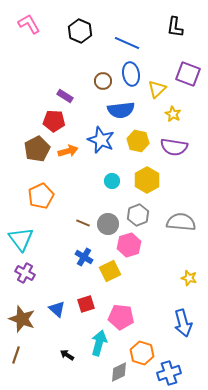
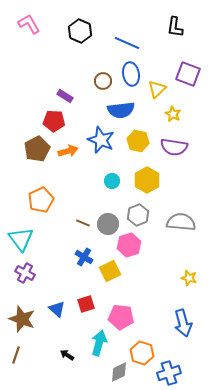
orange pentagon at (41, 196): moved 4 px down
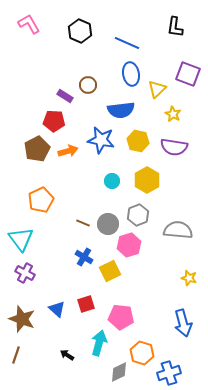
brown circle at (103, 81): moved 15 px left, 4 px down
blue star at (101, 140): rotated 12 degrees counterclockwise
gray semicircle at (181, 222): moved 3 px left, 8 px down
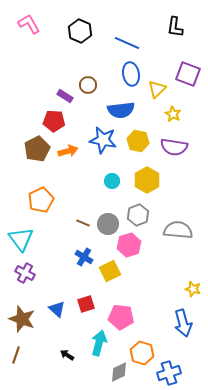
blue star at (101, 140): moved 2 px right
yellow star at (189, 278): moved 4 px right, 11 px down
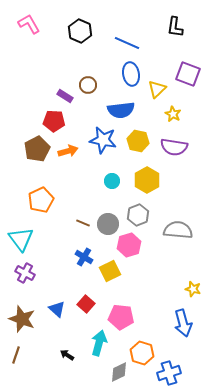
red square at (86, 304): rotated 30 degrees counterclockwise
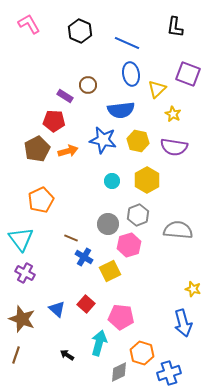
brown line at (83, 223): moved 12 px left, 15 px down
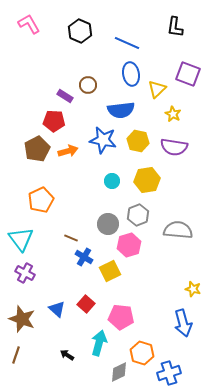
yellow hexagon at (147, 180): rotated 20 degrees clockwise
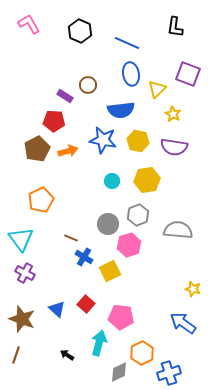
blue arrow at (183, 323): rotated 140 degrees clockwise
orange hexagon at (142, 353): rotated 15 degrees clockwise
